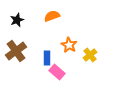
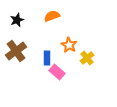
yellow cross: moved 3 px left, 3 px down
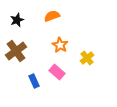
orange star: moved 9 px left
blue rectangle: moved 13 px left, 23 px down; rotated 24 degrees counterclockwise
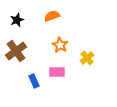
pink rectangle: rotated 42 degrees counterclockwise
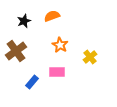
black star: moved 7 px right, 1 px down
yellow cross: moved 3 px right, 1 px up
blue rectangle: moved 2 px left, 1 px down; rotated 64 degrees clockwise
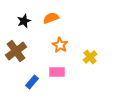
orange semicircle: moved 1 px left, 2 px down
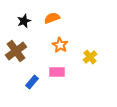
orange semicircle: moved 1 px right
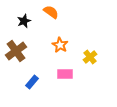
orange semicircle: moved 1 px left, 6 px up; rotated 56 degrees clockwise
pink rectangle: moved 8 px right, 2 px down
